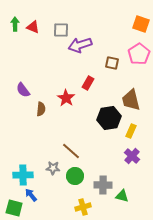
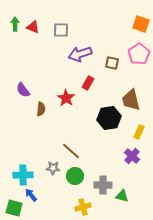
purple arrow: moved 9 px down
yellow rectangle: moved 8 px right, 1 px down
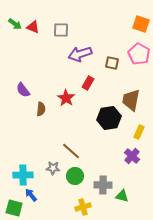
green arrow: rotated 128 degrees clockwise
pink pentagon: rotated 10 degrees counterclockwise
brown trapezoid: rotated 25 degrees clockwise
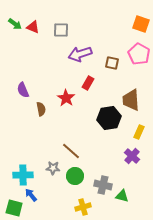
purple semicircle: rotated 14 degrees clockwise
brown trapezoid: rotated 15 degrees counterclockwise
brown semicircle: rotated 16 degrees counterclockwise
gray cross: rotated 12 degrees clockwise
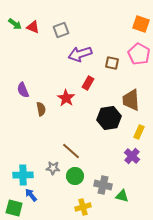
gray square: rotated 21 degrees counterclockwise
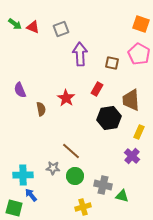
gray square: moved 1 px up
purple arrow: rotated 105 degrees clockwise
red rectangle: moved 9 px right, 6 px down
purple semicircle: moved 3 px left
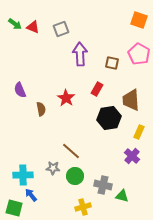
orange square: moved 2 px left, 4 px up
